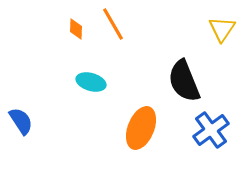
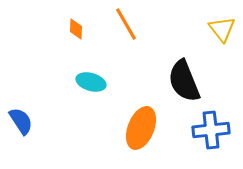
orange line: moved 13 px right
yellow triangle: rotated 12 degrees counterclockwise
blue cross: rotated 30 degrees clockwise
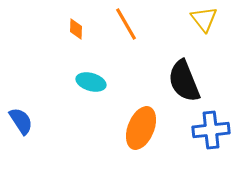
yellow triangle: moved 18 px left, 10 px up
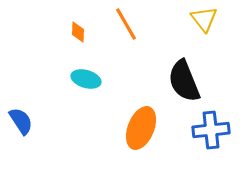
orange diamond: moved 2 px right, 3 px down
cyan ellipse: moved 5 px left, 3 px up
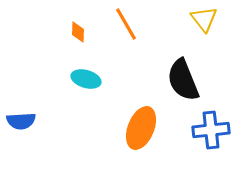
black semicircle: moved 1 px left, 1 px up
blue semicircle: rotated 120 degrees clockwise
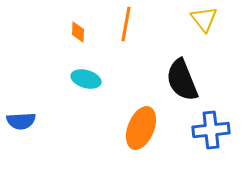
orange line: rotated 40 degrees clockwise
black semicircle: moved 1 px left
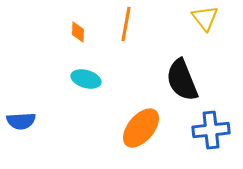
yellow triangle: moved 1 px right, 1 px up
orange ellipse: rotated 18 degrees clockwise
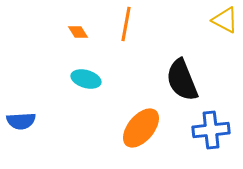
yellow triangle: moved 20 px right, 2 px down; rotated 24 degrees counterclockwise
orange diamond: rotated 35 degrees counterclockwise
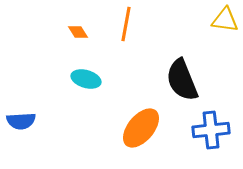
yellow triangle: rotated 20 degrees counterclockwise
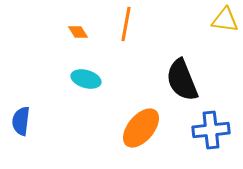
blue semicircle: rotated 100 degrees clockwise
